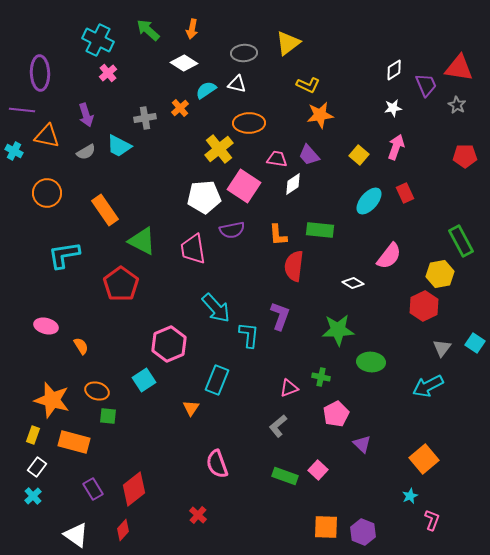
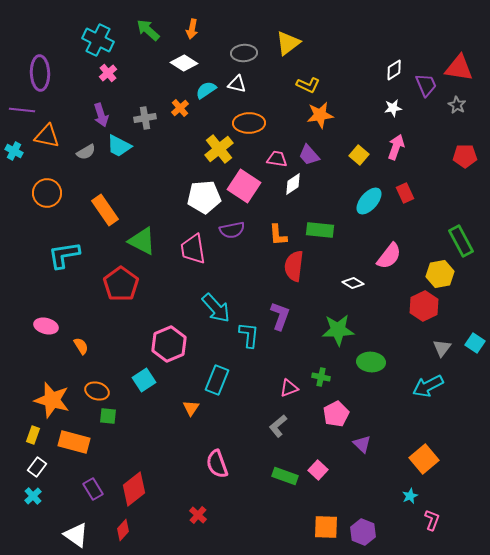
purple arrow at (86, 115): moved 15 px right
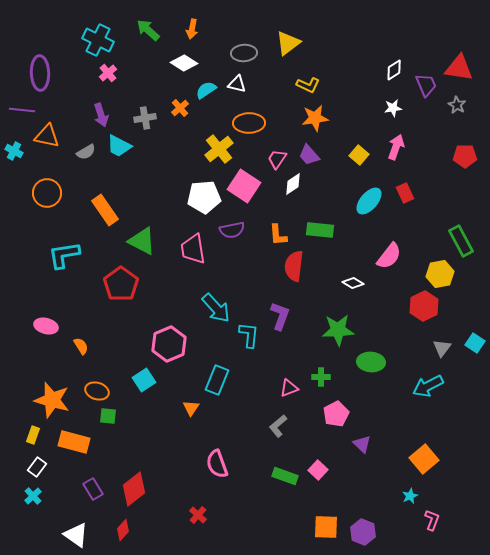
orange star at (320, 115): moved 5 px left, 3 px down
pink trapezoid at (277, 159): rotated 65 degrees counterclockwise
green cross at (321, 377): rotated 12 degrees counterclockwise
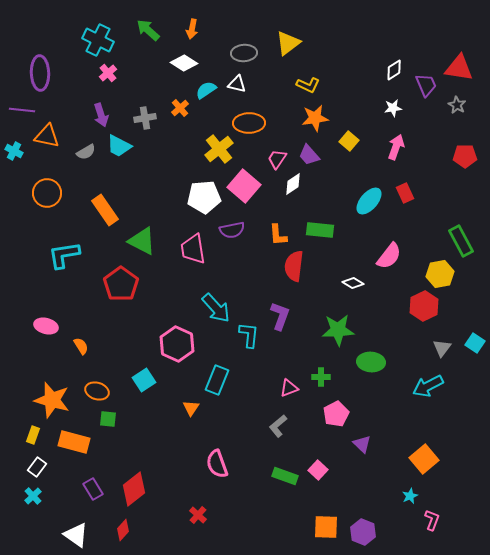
yellow square at (359, 155): moved 10 px left, 14 px up
pink square at (244, 186): rotated 8 degrees clockwise
pink hexagon at (169, 344): moved 8 px right; rotated 12 degrees counterclockwise
green square at (108, 416): moved 3 px down
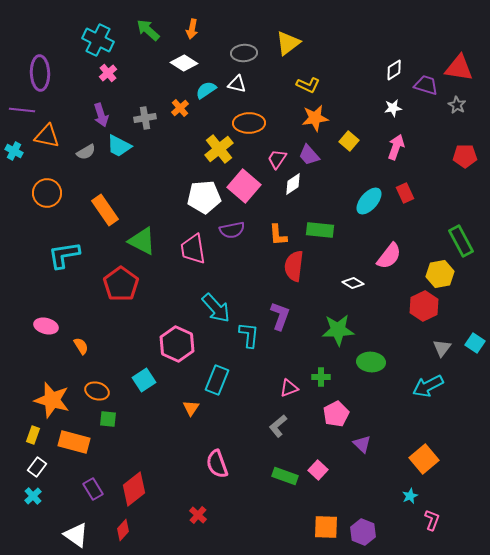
purple trapezoid at (426, 85): rotated 50 degrees counterclockwise
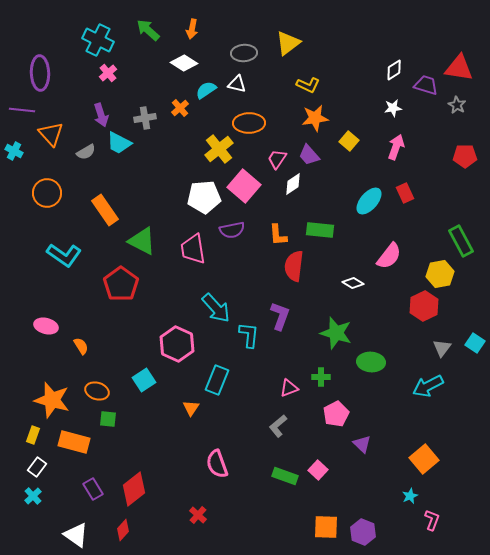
orange triangle at (47, 136): moved 4 px right, 2 px up; rotated 36 degrees clockwise
cyan trapezoid at (119, 146): moved 3 px up
cyan L-shape at (64, 255): rotated 136 degrees counterclockwise
green star at (338, 330): moved 2 px left, 3 px down; rotated 20 degrees clockwise
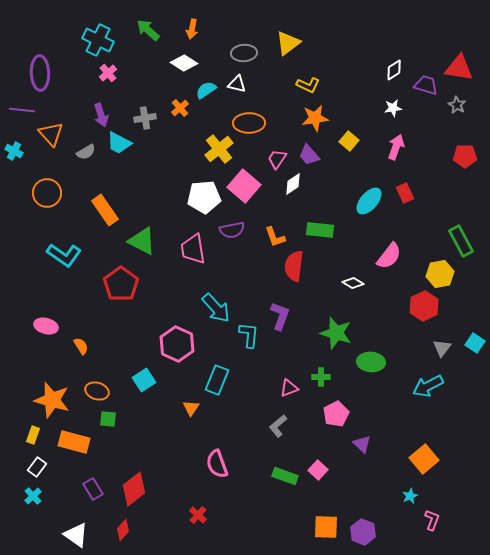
orange L-shape at (278, 235): moved 3 px left, 2 px down; rotated 15 degrees counterclockwise
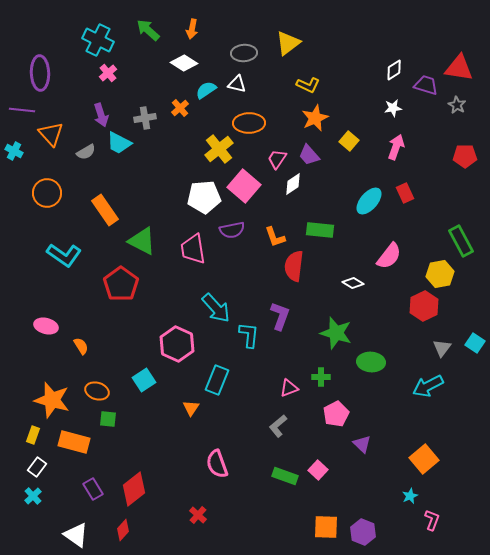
orange star at (315, 118): rotated 16 degrees counterclockwise
